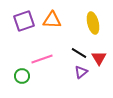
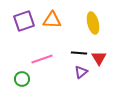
black line: rotated 28 degrees counterclockwise
green circle: moved 3 px down
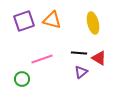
orange triangle: rotated 12 degrees clockwise
red triangle: rotated 28 degrees counterclockwise
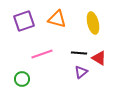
orange triangle: moved 5 px right, 1 px up
pink line: moved 5 px up
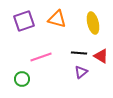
pink line: moved 1 px left, 3 px down
red triangle: moved 2 px right, 2 px up
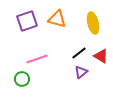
purple square: moved 3 px right
black line: rotated 42 degrees counterclockwise
pink line: moved 4 px left, 2 px down
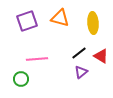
orange triangle: moved 3 px right, 1 px up
yellow ellipse: rotated 10 degrees clockwise
pink line: rotated 15 degrees clockwise
green circle: moved 1 px left
